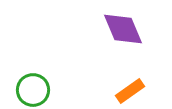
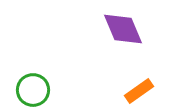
orange rectangle: moved 9 px right
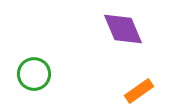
green circle: moved 1 px right, 16 px up
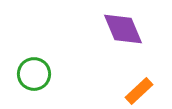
orange rectangle: rotated 8 degrees counterclockwise
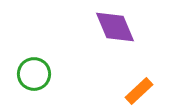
purple diamond: moved 8 px left, 2 px up
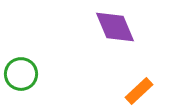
green circle: moved 13 px left
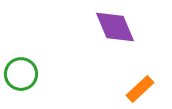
orange rectangle: moved 1 px right, 2 px up
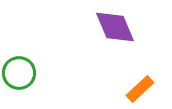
green circle: moved 2 px left, 1 px up
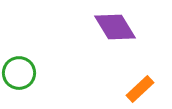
purple diamond: rotated 9 degrees counterclockwise
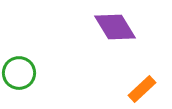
orange rectangle: moved 2 px right
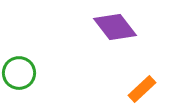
purple diamond: rotated 6 degrees counterclockwise
